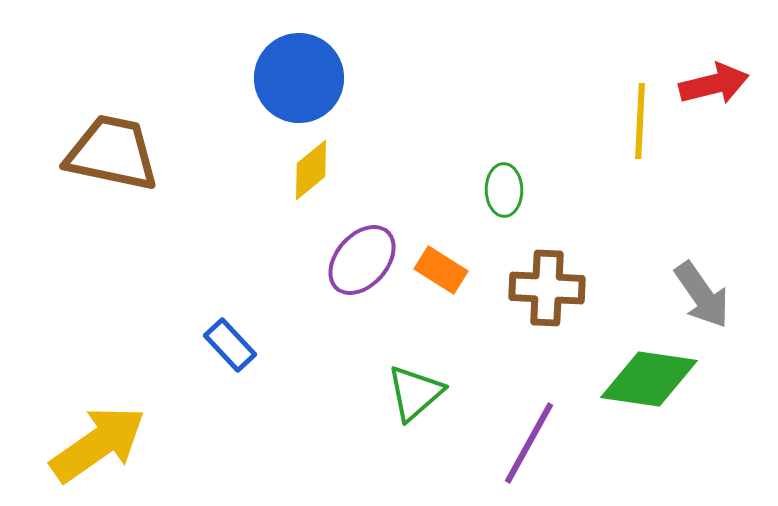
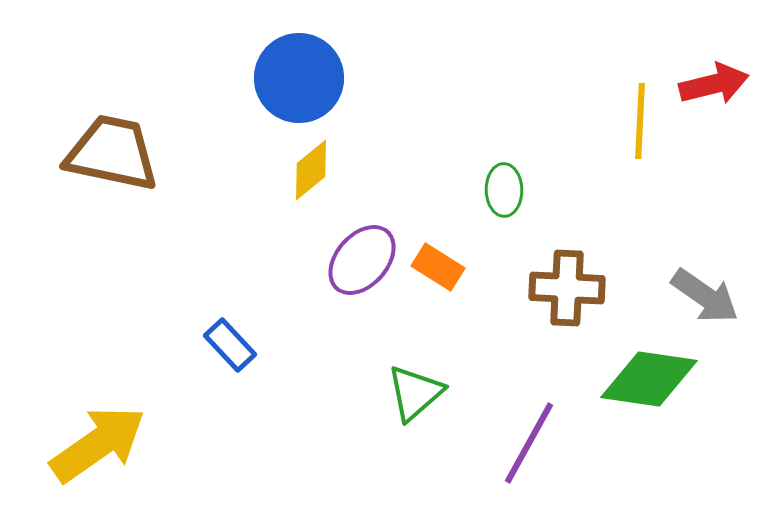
orange rectangle: moved 3 px left, 3 px up
brown cross: moved 20 px right
gray arrow: moved 3 px right, 1 px down; rotated 20 degrees counterclockwise
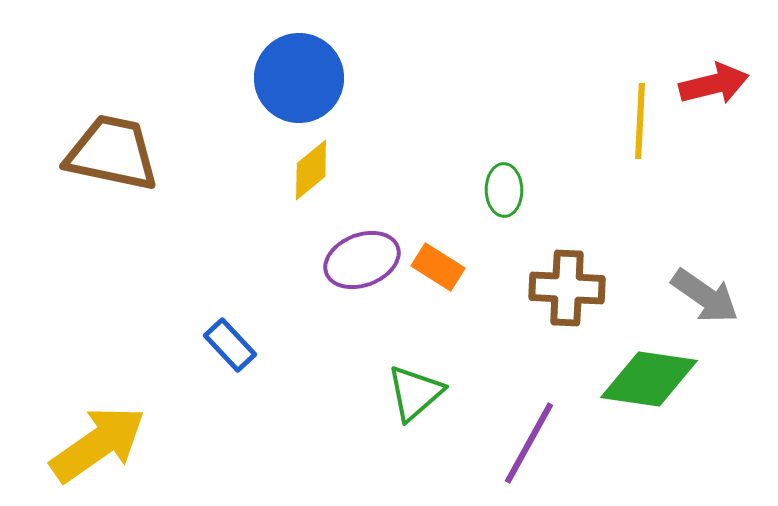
purple ellipse: rotated 28 degrees clockwise
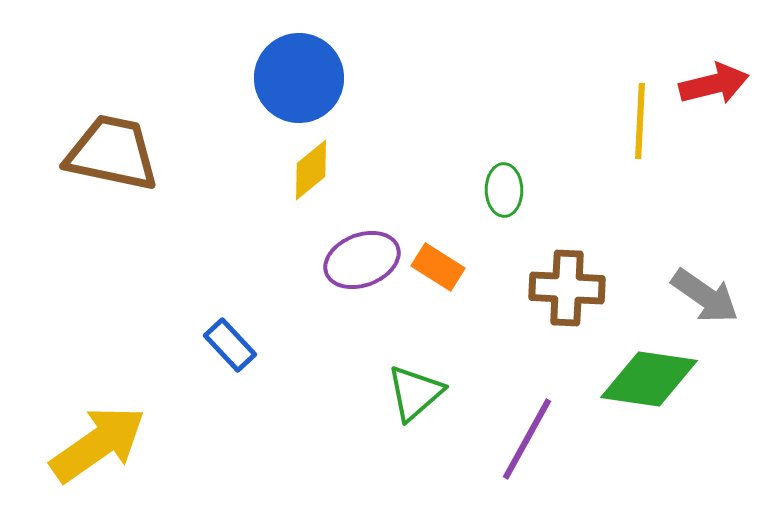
purple line: moved 2 px left, 4 px up
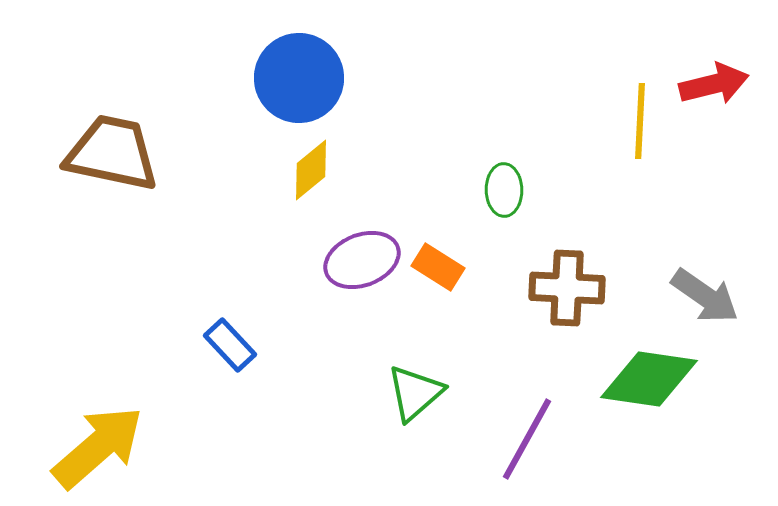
yellow arrow: moved 3 px down; rotated 6 degrees counterclockwise
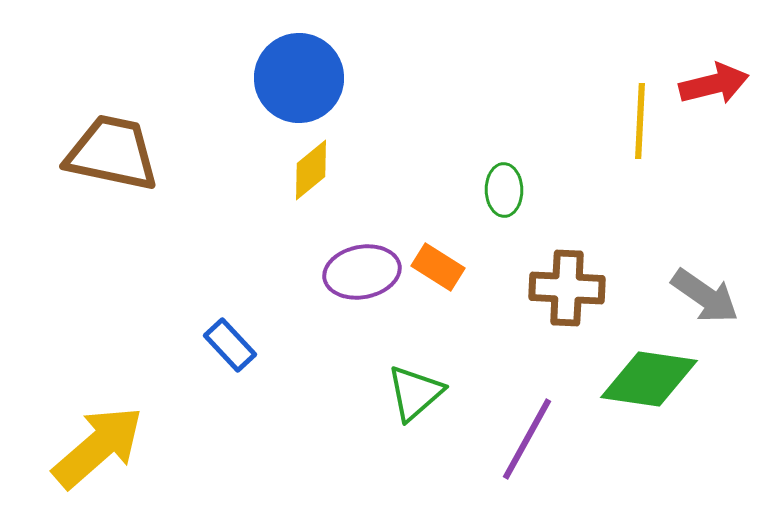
purple ellipse: moved 12 px down; rotated 10 degrees clockwise
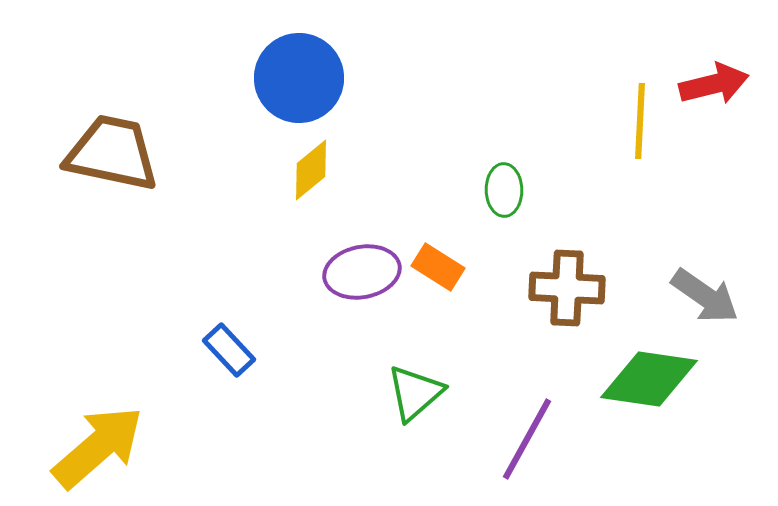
blue rectangle: moved 1 px left, 5 px down
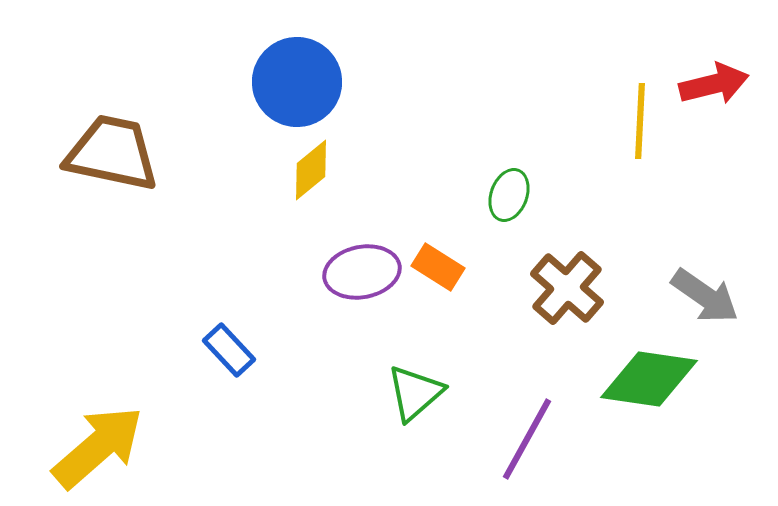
blue circle: moved 2 px left, 4 px down
green ellipse: moved 5 px right, 5 px down; rotated 21 degrees clockwise
brown cross: rotated 38 degrees clockwise
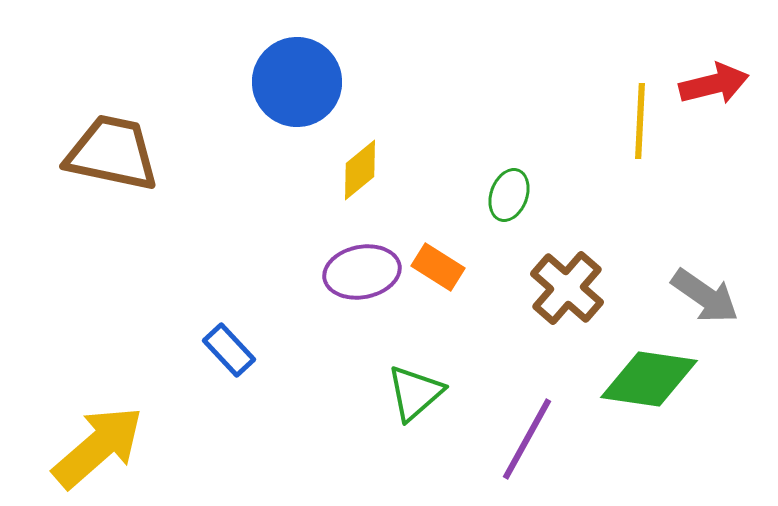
yellow diamond: moved 49 px right
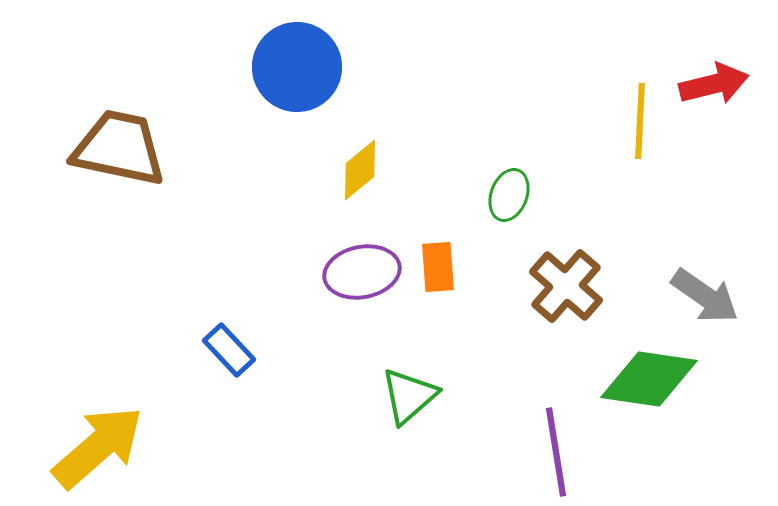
blue circle: moved 15 px up
brown trapezoid: moved 7 px right, 5 px up
orange rectangle: rotated 54 degrees clockwise
brown cross: moved 1 px left, 2 px up
green triangle: moved 6 px left, 3 px down
purple line: moved 29 px right, 13 px down; rotated 38 degrees counterclockwise
